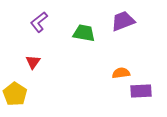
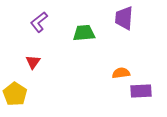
purple trapezoid: moved 1 px right, 3 px up; rotated 65 degrees counterclockwise
green trapezoid: rotated 15 degrees counterclockwise
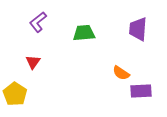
purple trapezoid: moved 14 px right, 11 px down
purple L-shape: moved 1 px left
orange semicircle: rotated 138 degrees counterclockwise
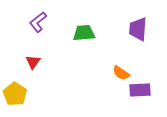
purple rectangle: moved 1 px left, 1 px up
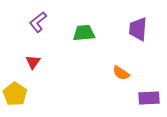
purple rectangle: moved 9 px right, 8 px down
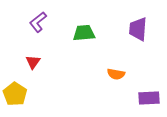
orange semicircle: moved 5 px left, 1 px down; rotated 24 degrees counterclockwise
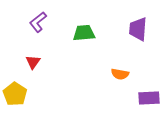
orange semicircle: moved 4 px right
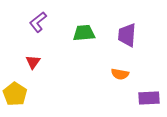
purple trapezoid: moved 11 px left, 6 px down
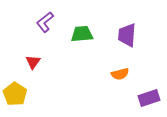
purple L-shape: moved 7 px right
green trapezoid: moved 2 px left, 1 px down
orange semicircle: rotated 24 degrees counterclockwise
purple rectangle: rotated 15 degrees counterclockwise
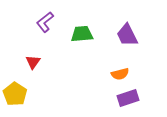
purple trapezoid: rotated 30 degrees counterclockwise
purple rectangle: moved 21 px left
